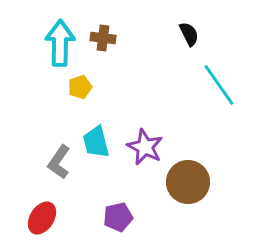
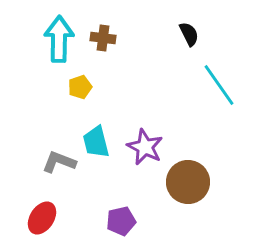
cyan arrow: moved 1 px left, 4 px up
gray L-shape: rotated 76 degrees clockwise
purple pentagon: moved 3 px right, 4 px down
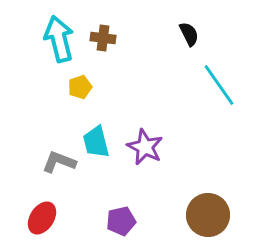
cyan arrow: rotated 15 degrees counterclockwise
brown circle: moved 20 px right, 33 px down
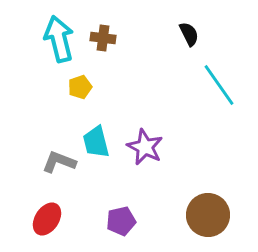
red ellipse: moved 5 px right, 1 px down
